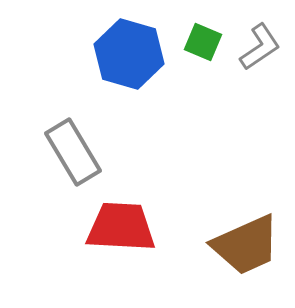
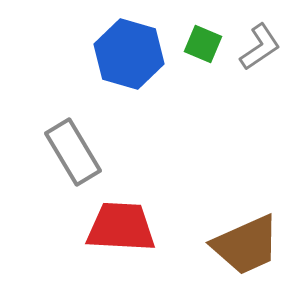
green square: moved 2 px down
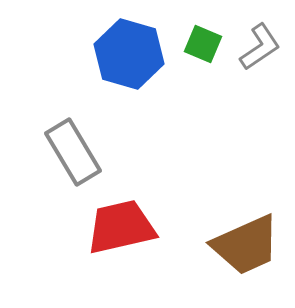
red trapezoid: rotated 16 degrees counterclockwise
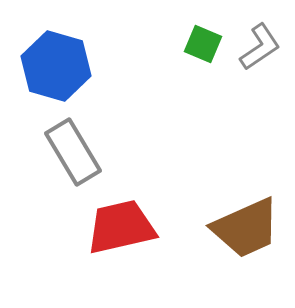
blue hexagon: moved 73 px left, 12 px down
brown trapezoid: moved 17 px up
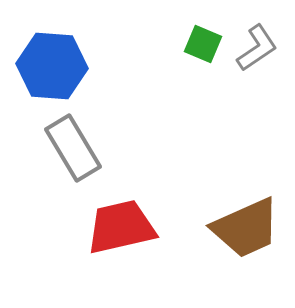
gray L-shape: moved 3 px left, 1 px down
blue hexagon: moved 4 px left; rotated 12 degrees counterclockwise
gray rectangle: moved 4 px up
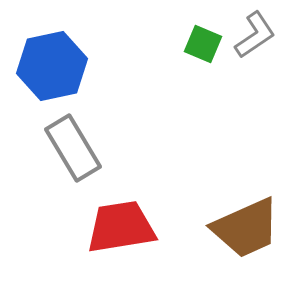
gray L-shape: moved 2 px left, 13 px up
blue hexagon: rotated 16 degrees counterclockwise
red trapezoid: rotated 4 degrees clockwise
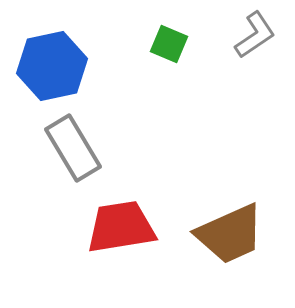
green square: moved 34 px left
brown trapezoid: moved 16 px left, 6 px down
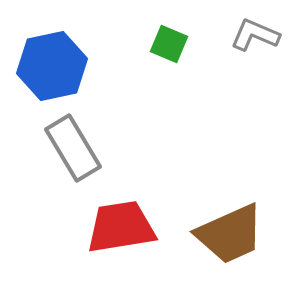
gray L-shape: rotated 123 degrees counterclockwise
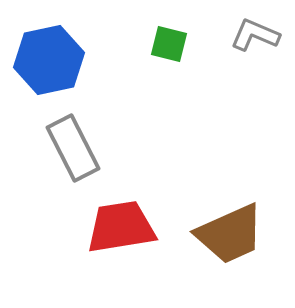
green square: rotated 9 degrees counterclockwise
blue hexagon: moved 3 px left, 6 px up
gray rectangle: rotated 4 degrees clockwise
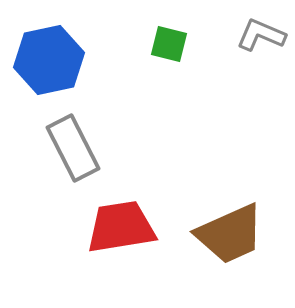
gray L-shape: moved 6 px right
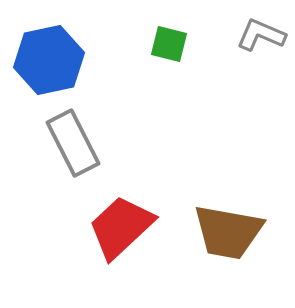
gray rectangle: moved 5 px up
red trapezoid: rotated 34 degrees counterclockwise
brown trapezoid: moved 2 px left, 2 px up; rotated 34 degrees clockwise
